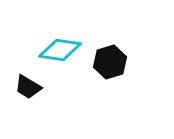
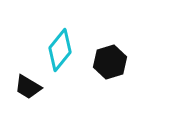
cyan diamond: rotated 60 degrees counterclockwise
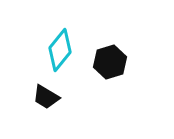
black trapezoid: moved 18 px right, 10 px down
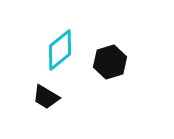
cyan diamond: rotated 12 degrees clockwise
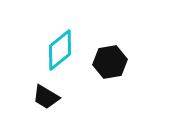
black hexagon: rotated 8 degrees clockwise
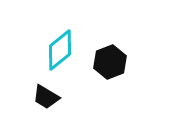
black hexagon: rotated 12 degrees counterclockwise
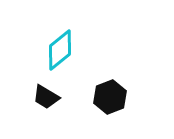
black hexagon: moved 35 px down
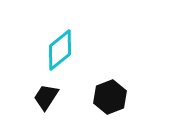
black trapezoid: rotated 92 degrees clockwise
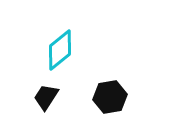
black hexagon: rotated 12 degrees clockwise
